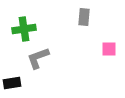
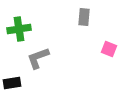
green cross: moved 5 px left
pink square: rotated 21 degrees clockwise
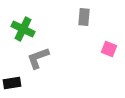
green cross: moved 4 px right; rotated 35 degrees clockwise
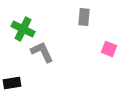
gray L-shape: moved 4 px right, 6 px up; rotated 85 degrees clockwise
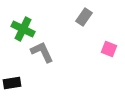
gray rectangle: rotated 30 degrees clockwise
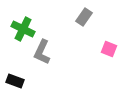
gray L-shape: rotated 130 degrees counterclockwise
black rectangle: moved 3 px right, 2 px up; rotated 30 degrees clockwise
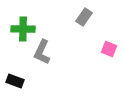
green cross: rotated 25 degrees counterclockwise
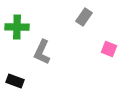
green cross: moved 6 px left, 2 px up
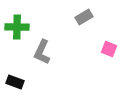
gray rectangle: rotated 24 degrees clockwise
black rectangle: moved 1 px down
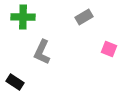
green cross: moved 6 px right, 10 px up
black rectangle: rotated 12 degrees clockwise
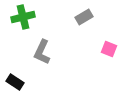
green cross: rotated 15 degrees counterclockwise
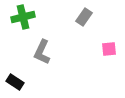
gray rectangle: rotated 24 degrees counterclockwise
pink square: rotated 28 degrees counterclockwise
